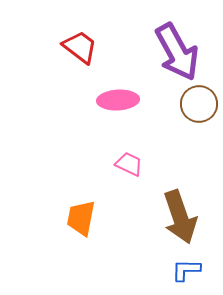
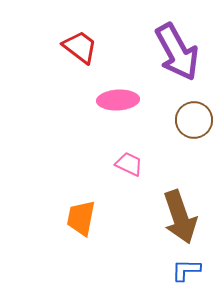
brown circle: moved 5 px left, 16 px down
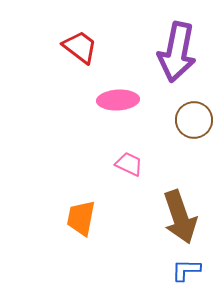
purple arrow: rotated 40 degrees clockwise
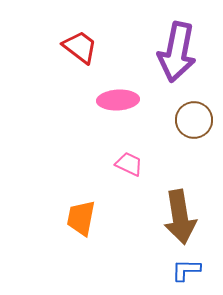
brown arrow: rotated 10 degrees clockwise
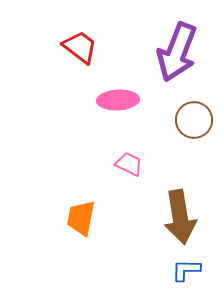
purple arrow: rotated 10 degrees clockwise
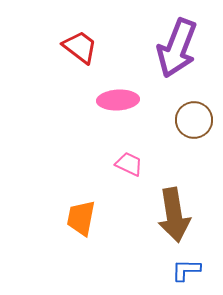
purple arrow: moved 4 px up
brown arrow: moved 6 px left, 2 px up
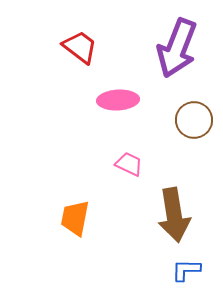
orange trapezoid: moved 6 px left
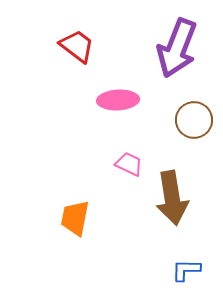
red trapezoid: moved 3 px left, 1 px up
brown arrow: moved 2 px left, 17 px up
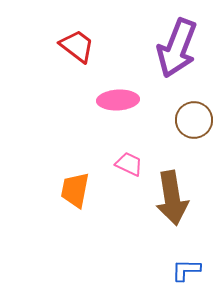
orange trapezoid: moved 28 px up
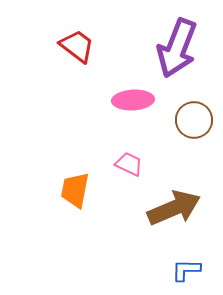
pink ellipse: moved 15 px right
brown arrow: moved 2 px right, 10 px down; rotated 104 degrees counterclockwise
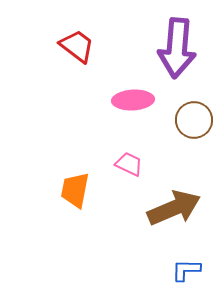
purple arrow: rotated 16 degrees counterclockwise
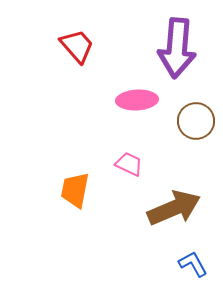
red trapezoid: rotated 12 degrees clockwise
pink ellipse: moved 4 px right
brown circle: moved 2 px right, 1 px down
blue L-shape: moved 7 px right, 6 px up; rotated 60 degrees clockwise
